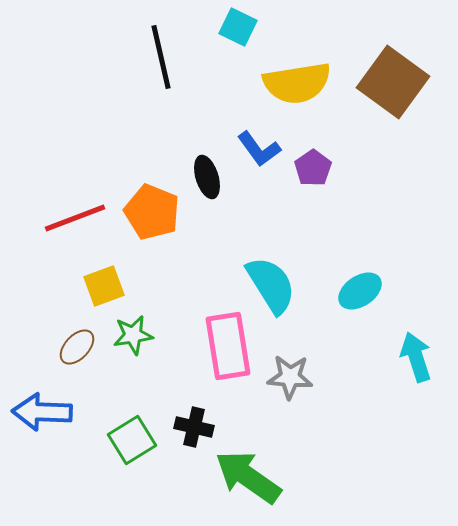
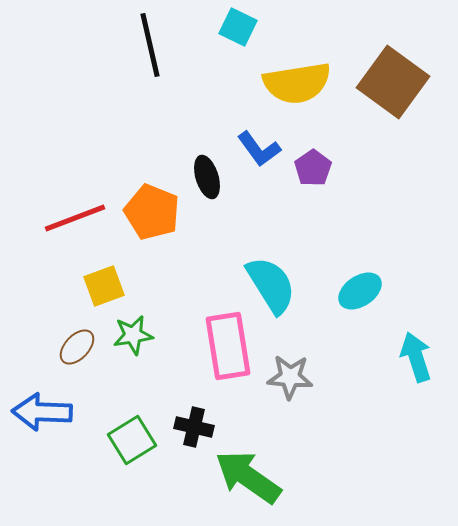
black line: moved 11 px left, 12 px up
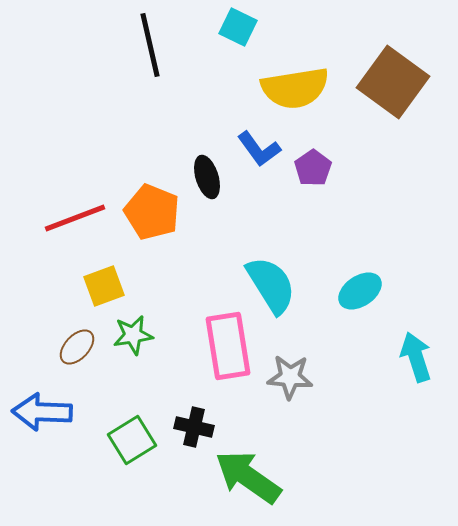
yellow semicircle: moved 2 px left, 5 px down
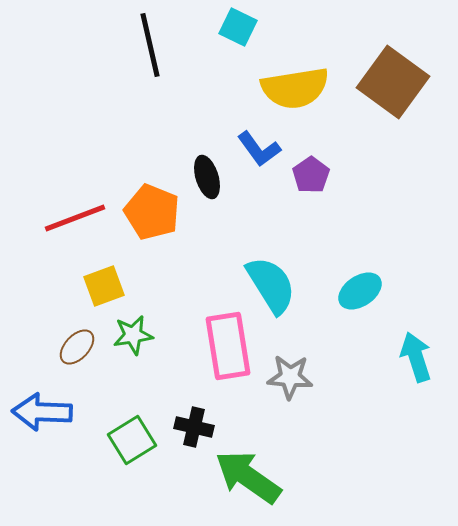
purple pentagon: moved 2 px left, 7 px down
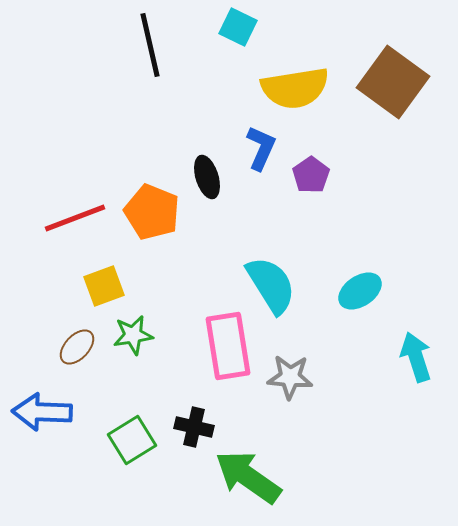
blue L-shape: moved 2 px right, 1 px up; rotated 120 degrees counterclockwise
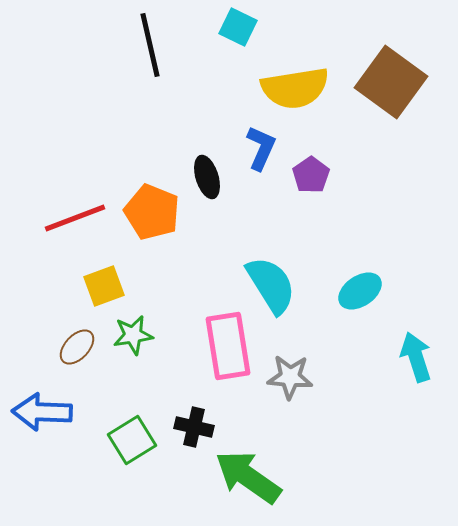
brown square: moved 2 px left
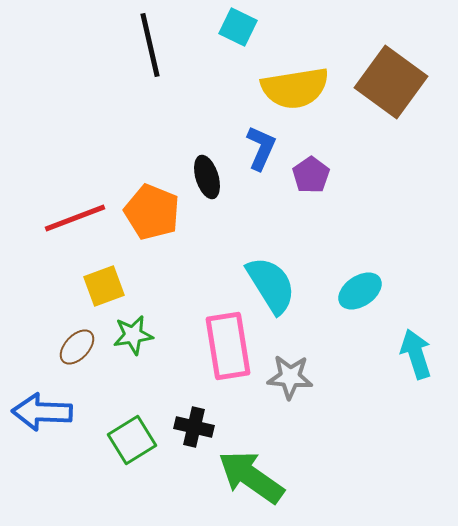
cyan arrow: moved 3 px up
green arrow: moved 3 px right
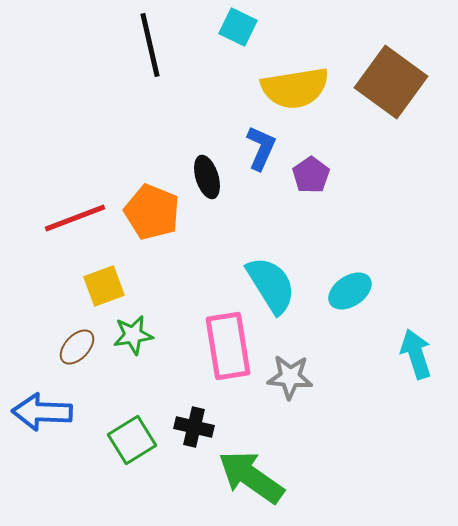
cyan ellipse: moved 10 px left
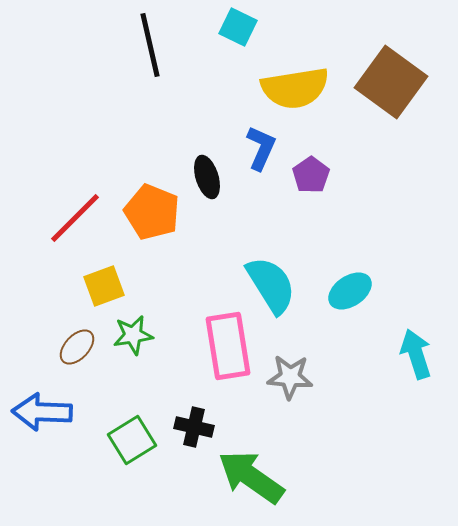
red line: rotated 24 degrees counterclockwise
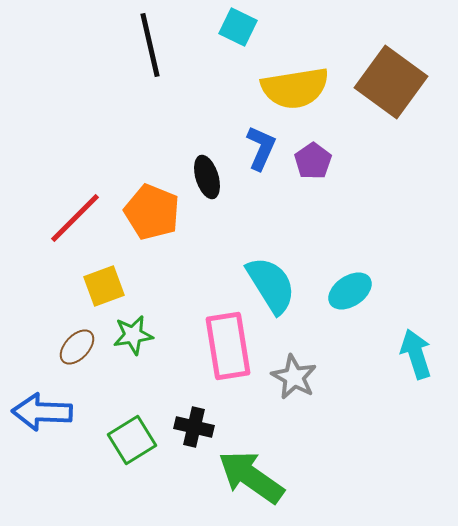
purple pentagon: moved 2 px right, 14 px up
gray star: moved 4 px right; rotated 24 degrees clockwise
